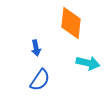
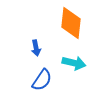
cyan arrow: moved 14 px left
blue semicircle: moved 2 px right
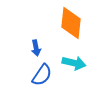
blue semicircle: moved 5 px up
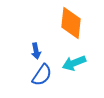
blue arrow: moved 3 px down
cyan arrow: rotated 145 degrees clockwise
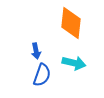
cyan arrow: rotated 145 degrees counterclockwise
blue semicircle: rotated 15 degrees counterclockwise
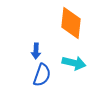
blue arrow: rotated 14 degrees clockwise
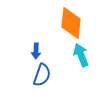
cyan arrow: moved 7 px right, 8 px up; rotated 125 degrees counterclockwise
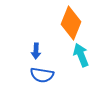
orange diamond: rotated 16 degrees clockwise
blue semicircle: rotated 80 degrees clockwise
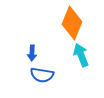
orange diamond: moved 1 px right
blue arrow: moved 4 px left, 2 px down
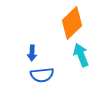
orange diamond: rotated 24 degrees clockwise
blue semicircle: rotated 15 degrees counterclockwise
